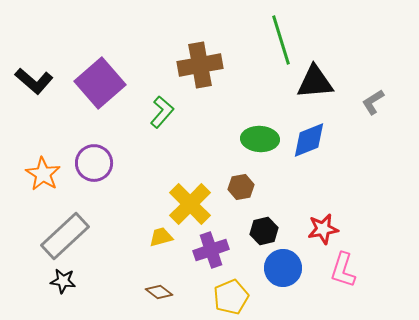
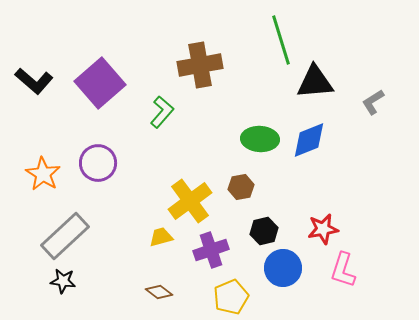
purple circle: moved 4 px right
yellow cross: moved 3 px up; rotated 9 degrees clockwise
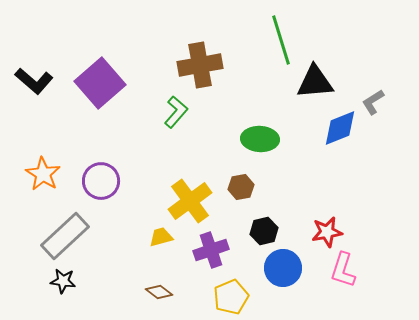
green L-shape: moved 14 px right
blue diamond: moved 31 px right, 12 px up
purple circle: moved 3 px right, 18 px down
red star: moved 4 px right, 3 px down
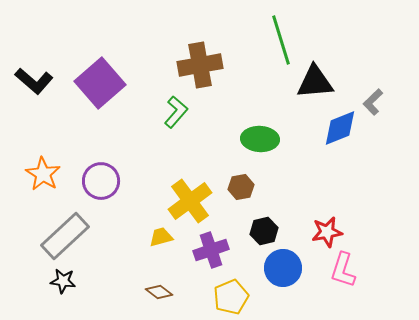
gray L-shape: rotated 12 degrees counterclockwise
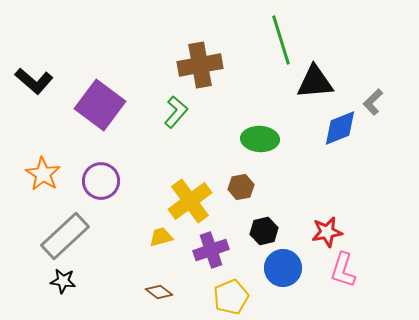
purple square: moved 22 px down; rotated 12 degrees counterclockwise
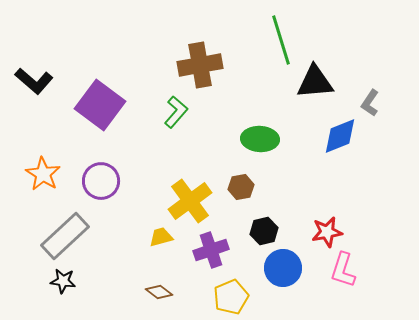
gray L-shape: moved 3 px left, 1 px down; rotated 12 degrees counterclockwise
blue diamond: moved 8 px down
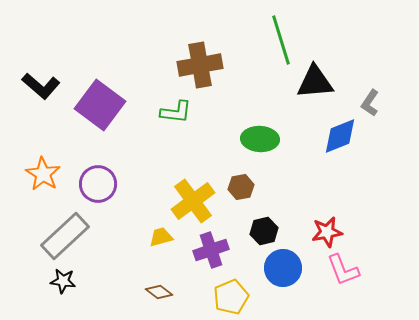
black L-shape: moved 7 px right, 5 px down
green L-shape: rotated 56 degrees clockwise
purple circle: moved 3 px left, 3 px down
yellow cross: moved 3 px right
pink L-shape: rotated 39 degrees counterclockwise
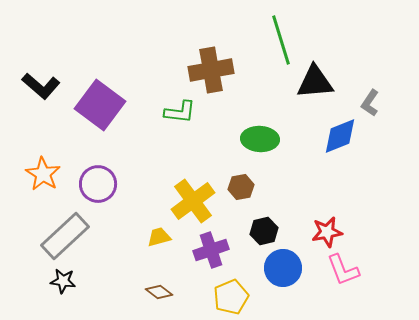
brown cross: moved 11 px right, 5 px down
green L-shape: moved 4 px right
yellow trapezoid: moved 2 px left
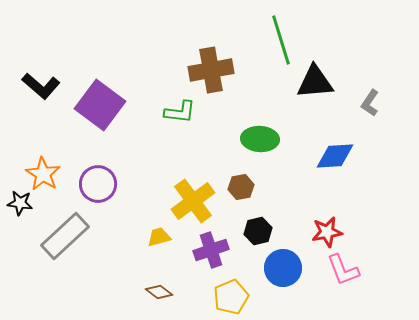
blue diamond: moved 5 px left, 20 px down; rotated 18 degrees clockwise
black hexagon: moved 6 px left
black star: moved 43 px left, 78 px up
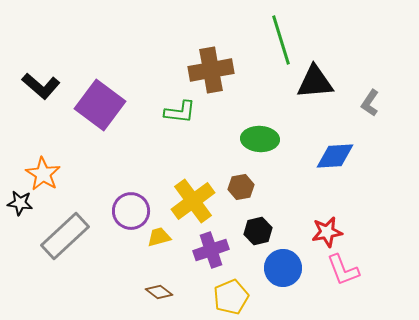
purple circle: moved 33 px right, 27 px down
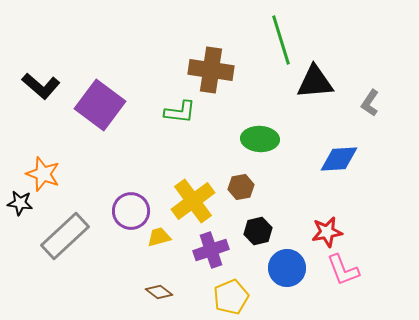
brown cross: rotated 18 degrees clockwise
blue diamond: moved 4 px right, 3 px down
orange star: rotated 12 degrees counterclockwise
blue circle: moved 4 px right
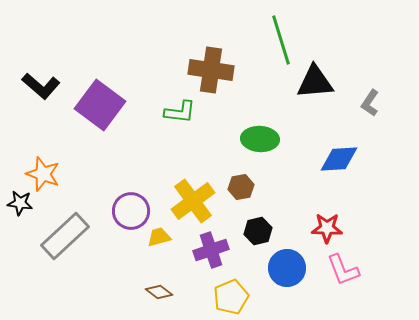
red star: moved 4 px up; rotated 12 degrees clockwise
